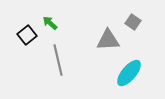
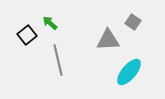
cyan ellipse: moved 1 px up
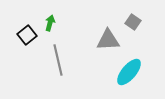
green arrow: rotated 63 degrees clockwise
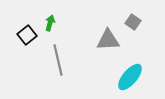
cyan ellipse: moved 1 px right, 5 px down
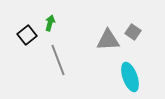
gray square: moved 10 px down
gray line: rotated 8 degrees counterclockwise
cyan ellipse: rotated 60 degrees counterclockwise
